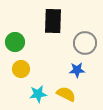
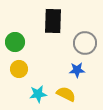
yellow circle: moved 2 px left
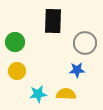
yellow circle: moved 2 px left, 2 px down
yellow semicircle: rotated 24 degrees counterclockwise
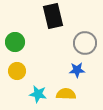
black rectangle: moved 5 px up; rotated 15 degrees counterclockwise
cyan star: rotated 18 degrees clockwise
